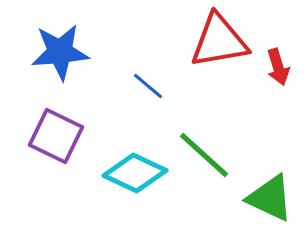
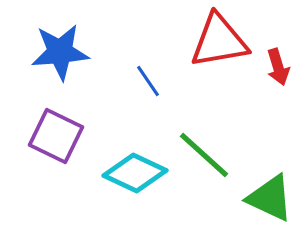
blue line: moved 5 px up; rotated 16 degrees clockwise
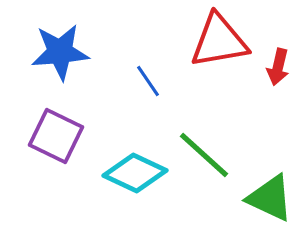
red arrow: rotated 30 degrees clockwise
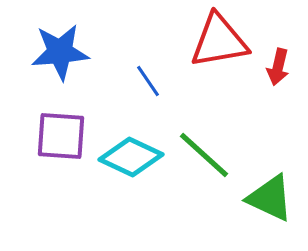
purple square: moved 5 px right; rotated 22 degrees counterclockwise
cyan diamond: moved 4 px left, 16 px up
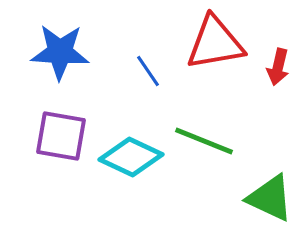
red triangle: moved 4 px left, 2 px down
blue star: rotated 8 degrees clockwise
blue line: moved 10 px up
purple square: rotated 6 degrees clockwise
green line: moved 14 px up; rotated 20 degrees counterclockwise
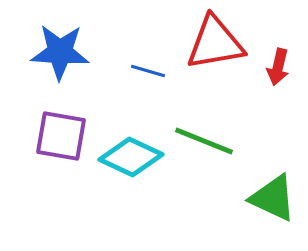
blue line: rotated 40 degrees counterclockwise
green triangle: moved 3 px right
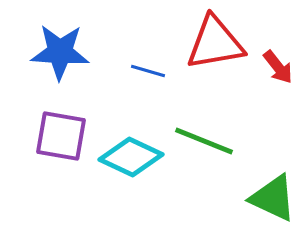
red arrow: rotated 51 degrees counterclockwise
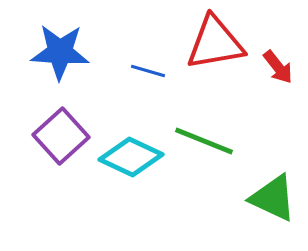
purple square: rotated 38 degrees clockwise
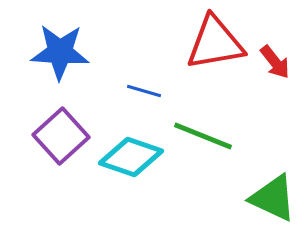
red arrow: moved 3 px left, 5 px up
blue line: moved 4 px left, 20 px down
green line: moved 1 px left, 5 px up
cyan diamond: rotated 6 degrees counterclockwise
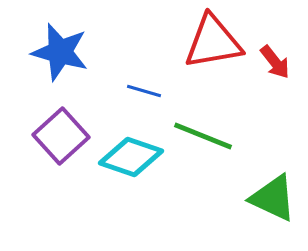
red triangle: moved 2 px left, 1 px up
blue star: rotated 12 degrees clockwise
